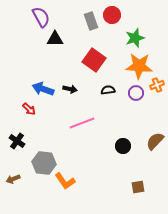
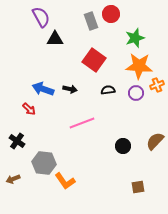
red circle: moved 1 px left, 1 px up
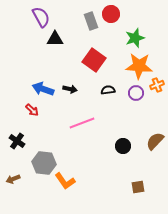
red arrow: moved 3 px right, 1 px down
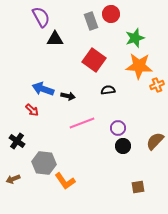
black arrow: moved 2 px left, 7 px down
purple circle: moved 18 px left, 35 px down
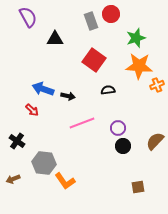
purple semicircle: moved 13 px left
green star: moved 1 px right
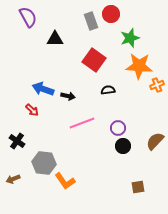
green star: moved 6 px left
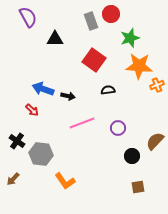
black circle: moved 9 px right, 10 px down
gray hexagon: moved 3 px left, 9 px up
brown arrow: rotated 24 degrees counterclockwise
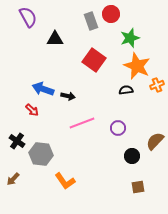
orange star: moved 2 px left; rotated 20 degrees clockwise
black semicircle: moved 18 px right
